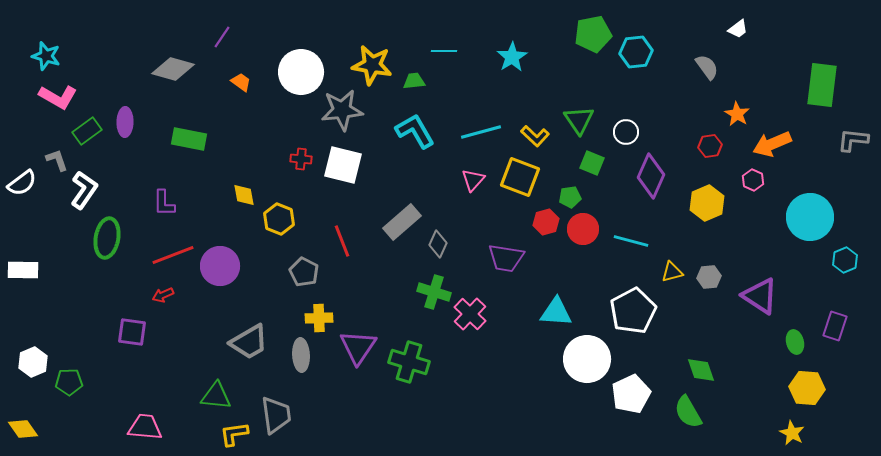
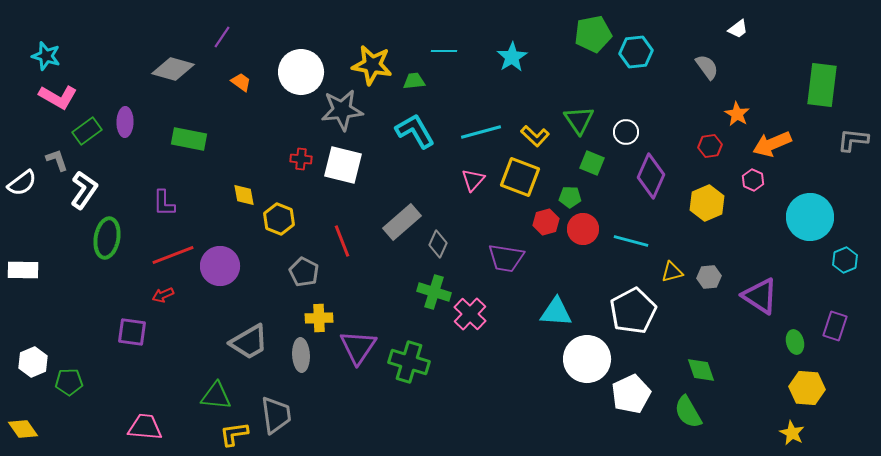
green pentagon at (570, 197): rotated 10 degrees clockwise
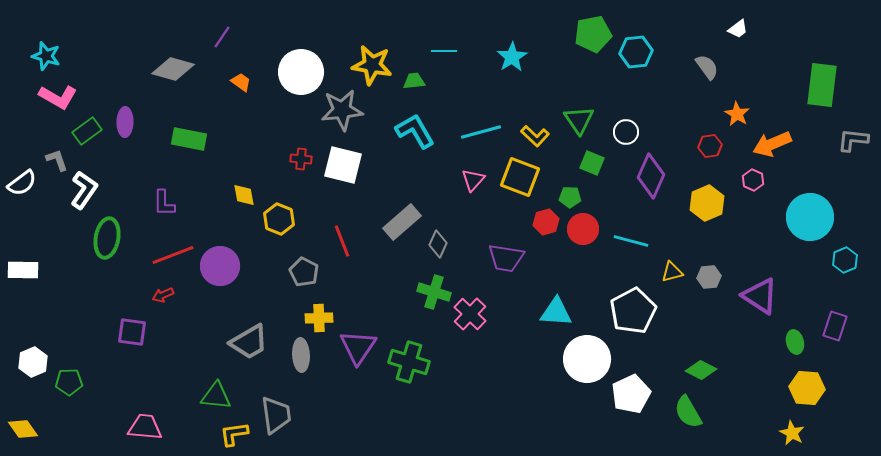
green diamond at (701, 370): rotated 44 degrees counterclockwise
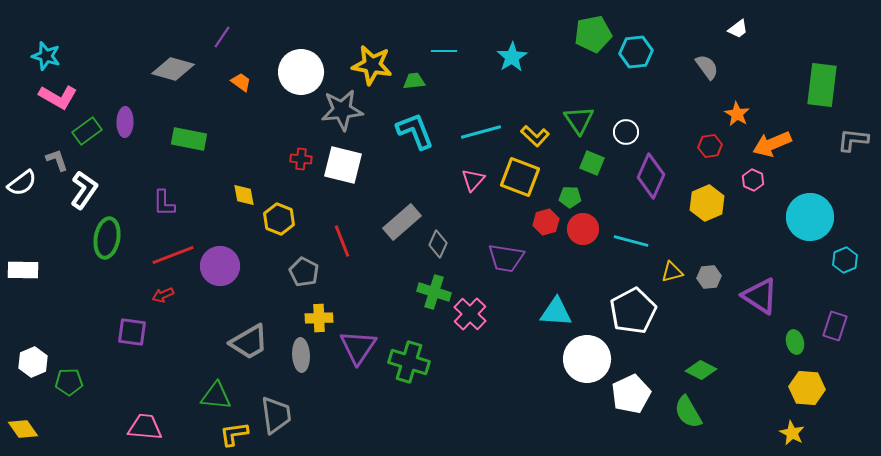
cyan L-shape at (415, 131): rotated 9 degrees clockwise
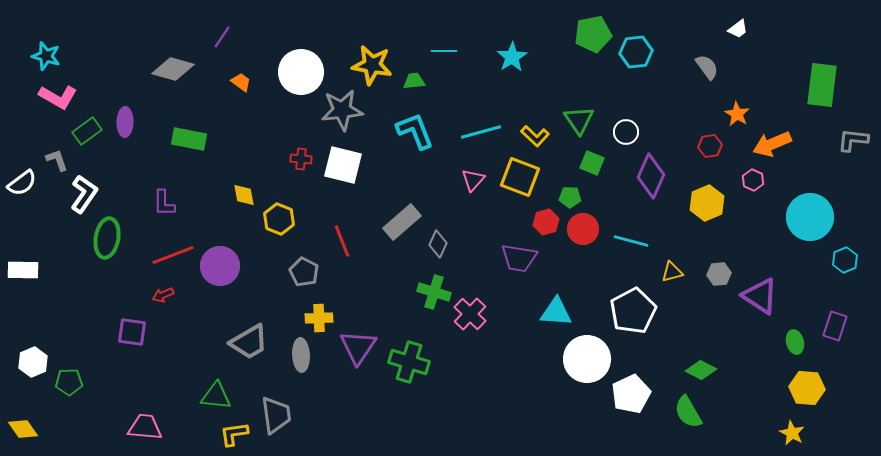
white L-shape at (84, 190): moved 4 px down
purple trapezoid at (506, 258): moved 13 px right
gray hexagon at (709, 277): moved 10 px right, 3 px up
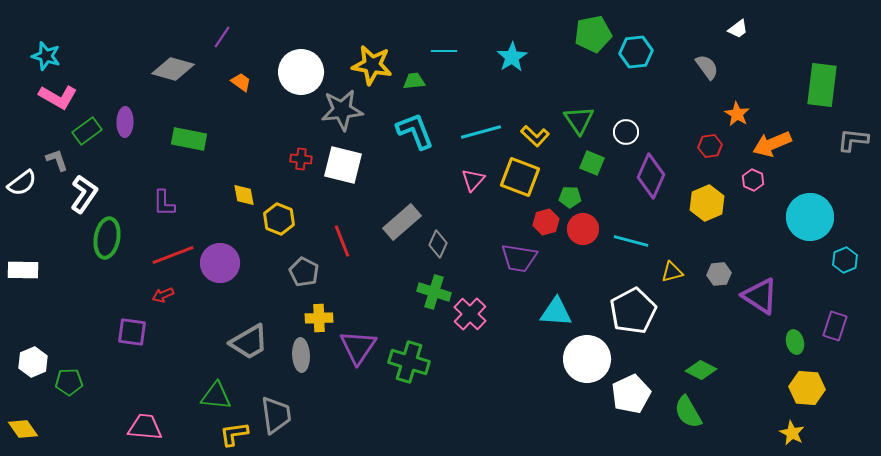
purple circle at (220, 266): moved 3 px up
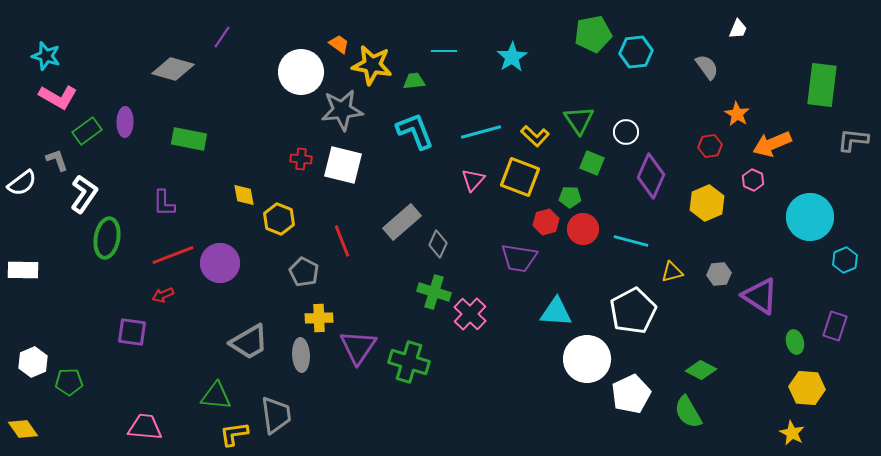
white trapezoid at (738, 29): rotated 30 degrees counterclockwise
orange trapezoid at (241, 82): moved 98 px right, 38 px up
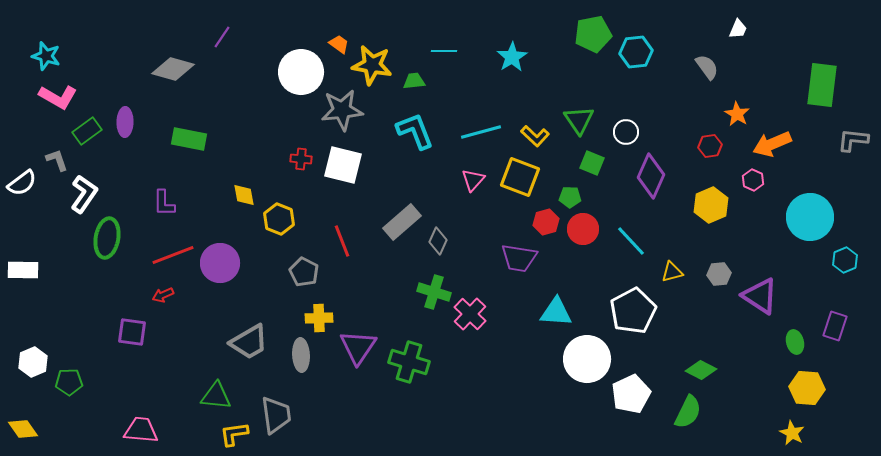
yellow hexagon at (707, 203): moved 4 px right, 2 px down
cyan line at (631, 241): rotated 32 degrees clockwise
gray diamond at (438, 244): moved 3 px up
green semicircle at (688, 412): rotated 124 degrees counterclockwise
pink trapezoid at (145, 427): moved 4 px left, 3 px down
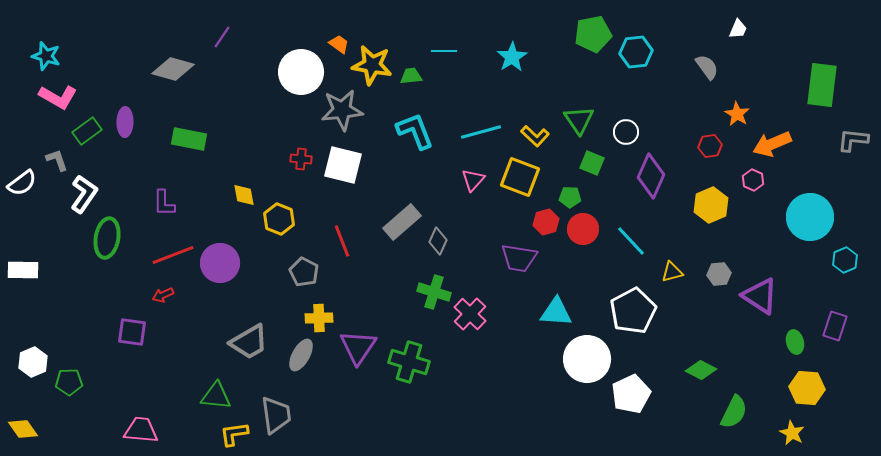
green trapezoid at (414, 81): moved 3 px left, 5 px up
gray ellipse at (301, 355): rotated 32 degrees clockwise
green semicircle at (688, 412): moved 46 px right
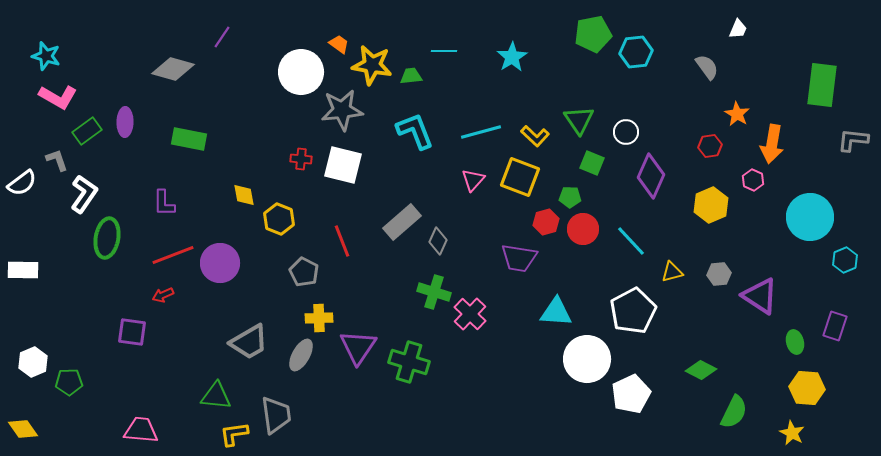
orange arrow at (772, 144): rotated 57 degrees counterclockwise
